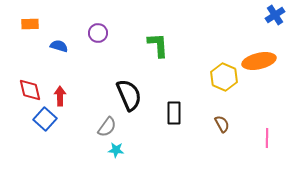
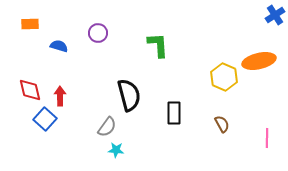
black semicircle: rotated 8 degrees clockwise
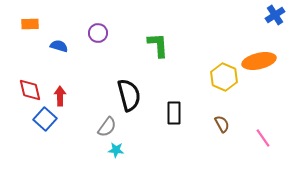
pink line: moved 4 px left; rotated 36 degrees counterclockwise
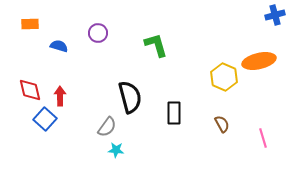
blue cross: rotated 18 degrees clockwise
green L-shape: moved 2 px left; rotated 12 degrees counterclockwise
black semicircle: moved 1 px right, 2 px down
pink line: rotated 18 degrees clockwise
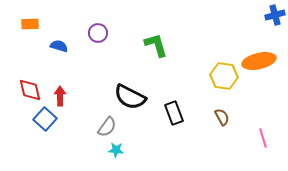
yellow hexagon: moved 1 px up; rotated 16 degrees counterclockwise
black semicircle: rotated 132 degrees clockwise
black rectangle: rotated 20 degrees counterclockwise
brown semicircle: moved 7 px up
